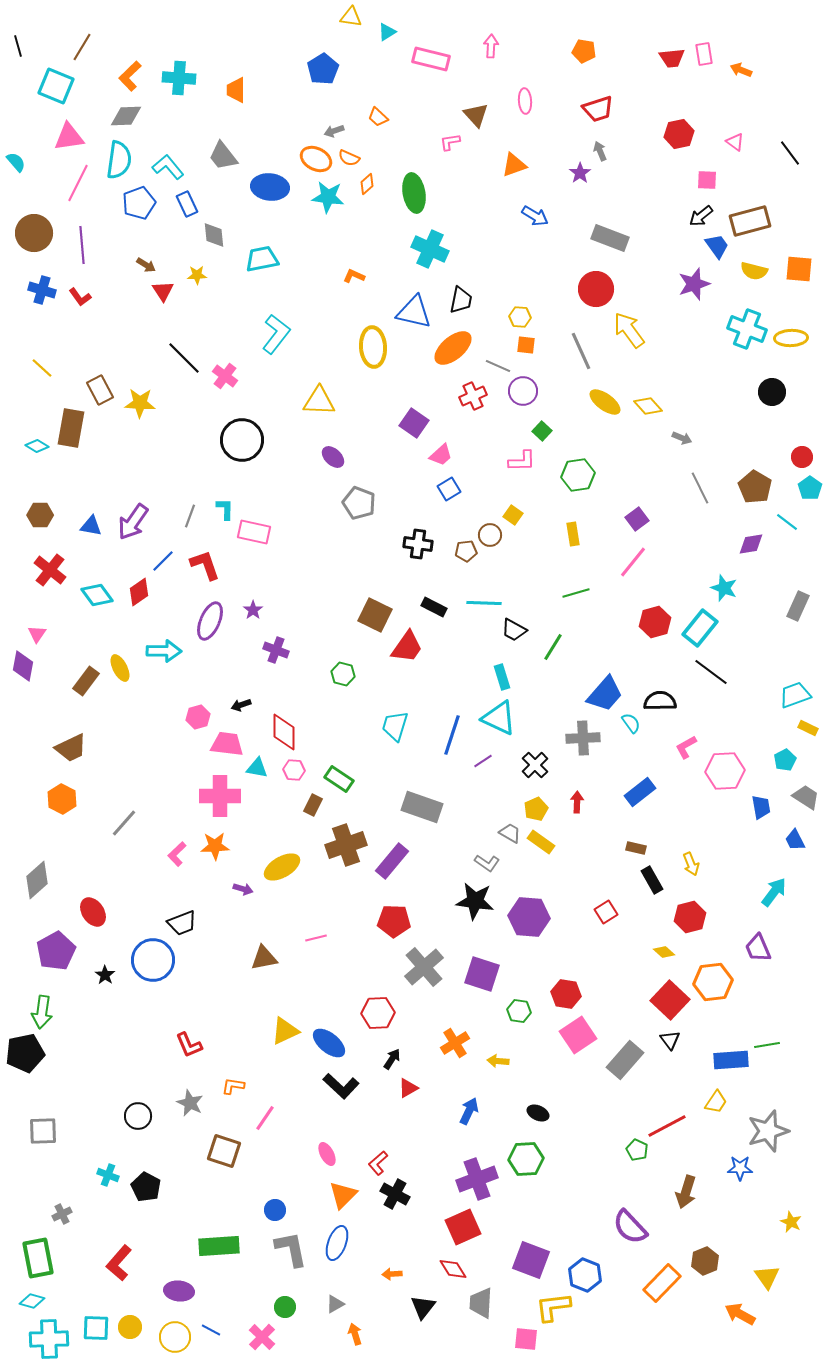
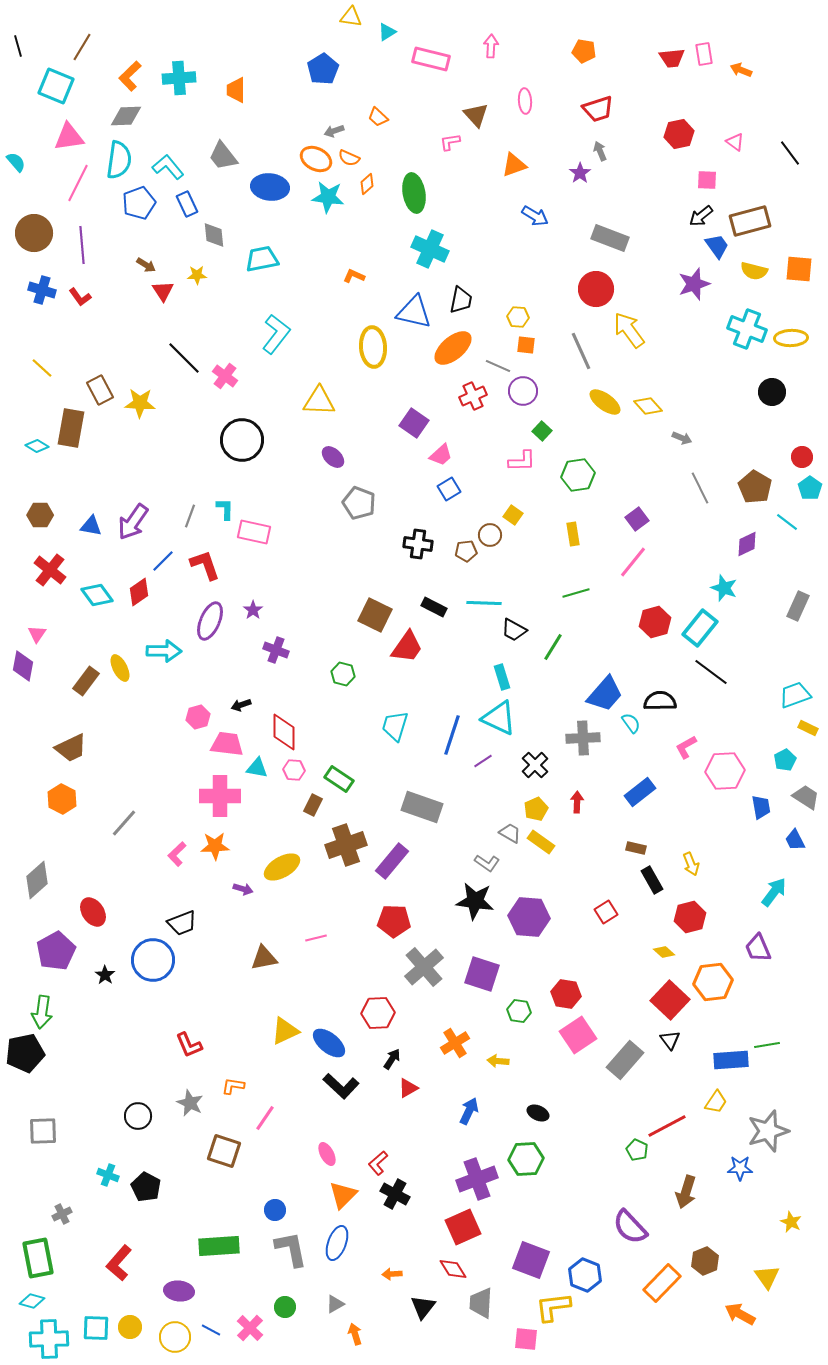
cyan cross at (179, 78): rotated 8 degrees counterclockwise
yellow hexagon at (520, 317): moved 2 px left
purple diamond at (751, 544): moved 4 px left; rotated 16 degrees counterclockwise
pink cross at (262, 1337): moved 12 px left, 9 px up
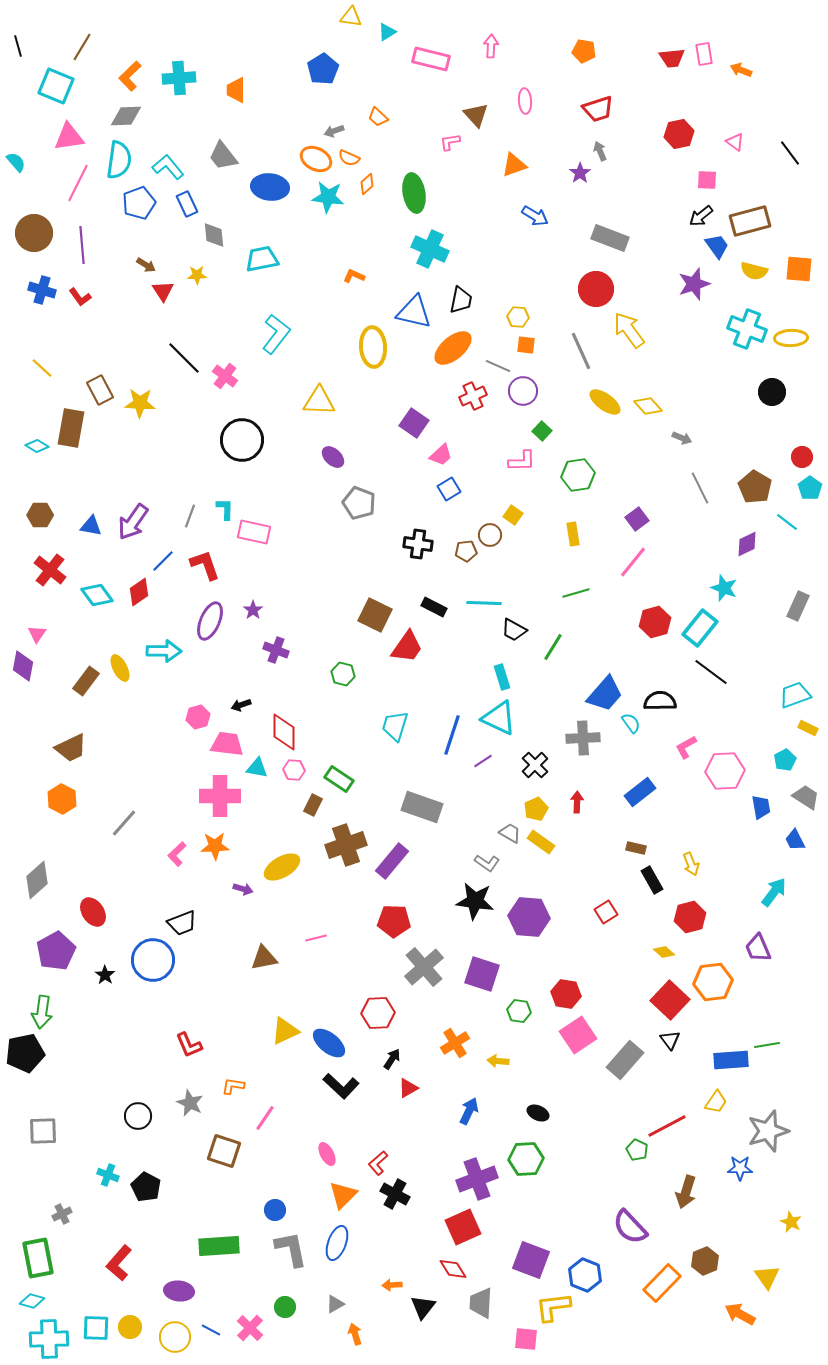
orange arrow at (392, 1274): moved 11 px down
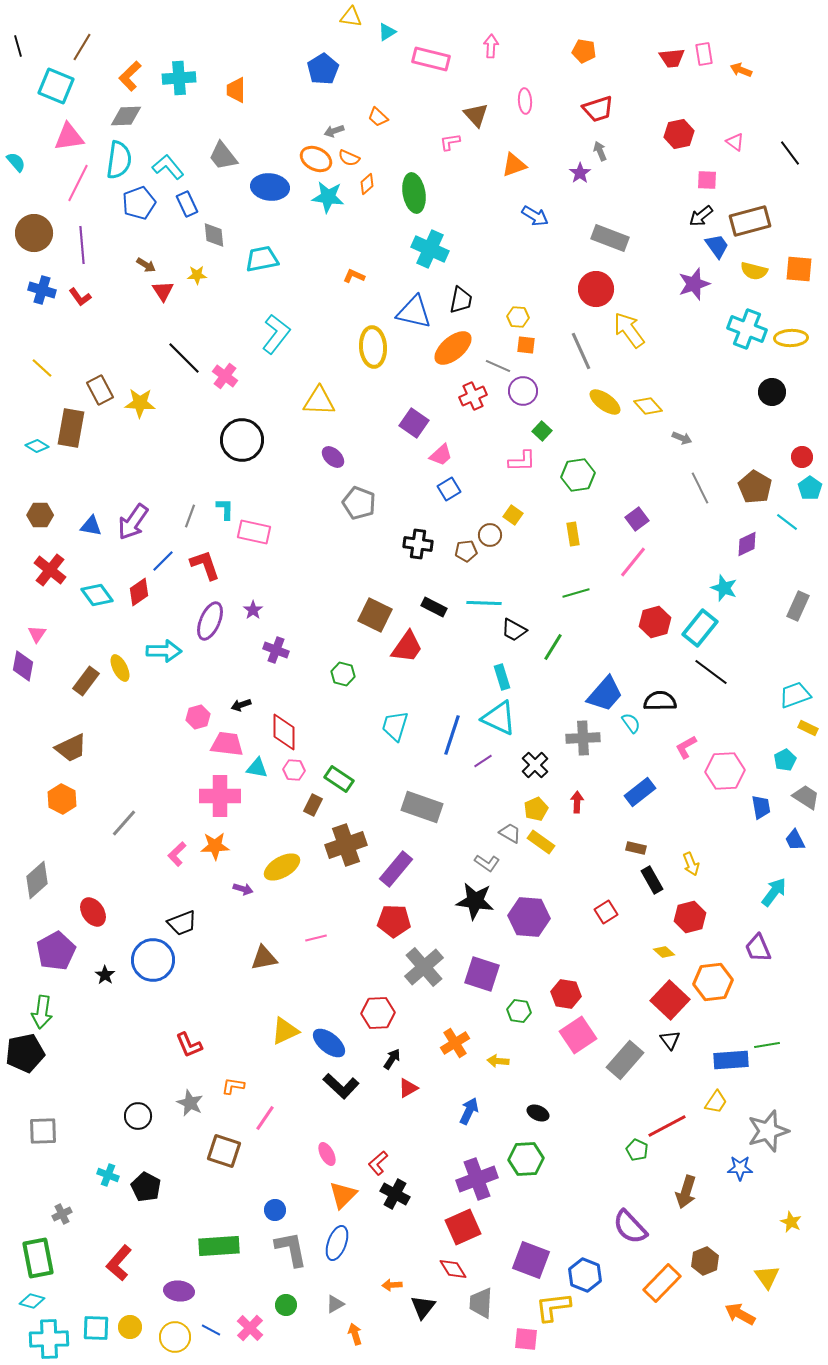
purple rectangle at (392, 861): moved 4 px right, 8 px down
green circle at (285, 1307): moved 1 px right, 2 px up
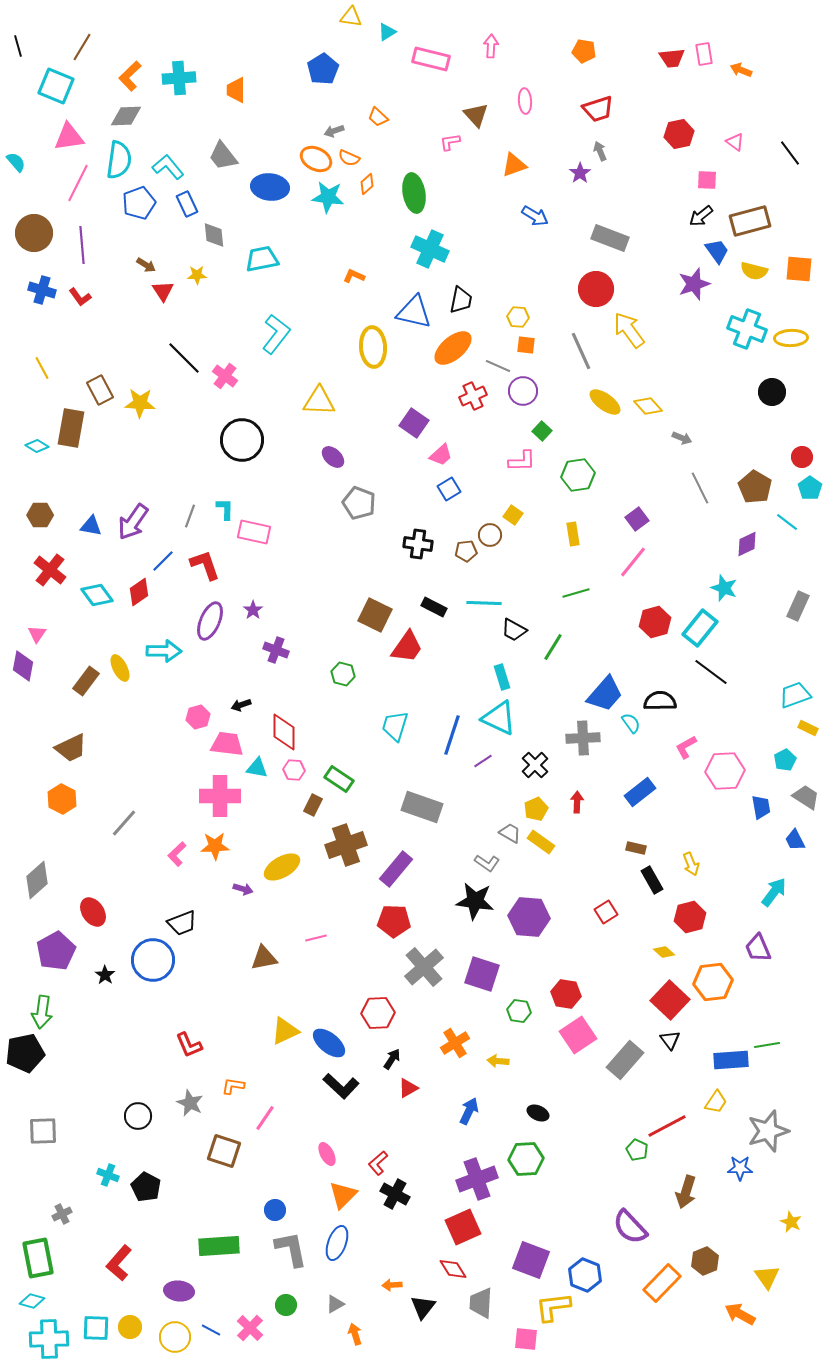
blue trapezoid at (717, 246): moved 5 px down
yellow line at (42, 368): rotated 20 degrees clockwise
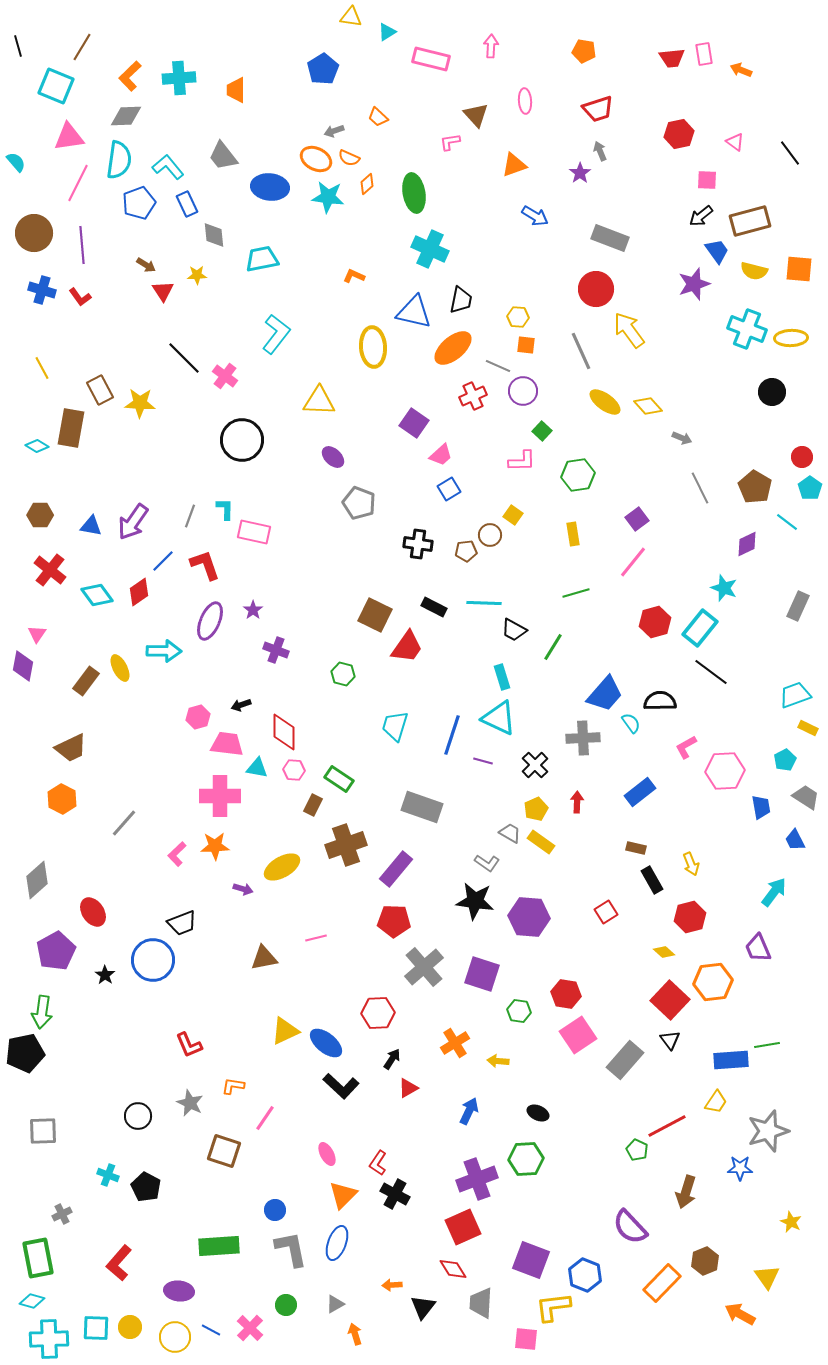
purple line at (483, 761): rotated 48 degrees clockwise
blue ellipse at (329, 1043): moved 3 px left
red L-shape at (378, 1163): rotated 15 degrees counterclockwise
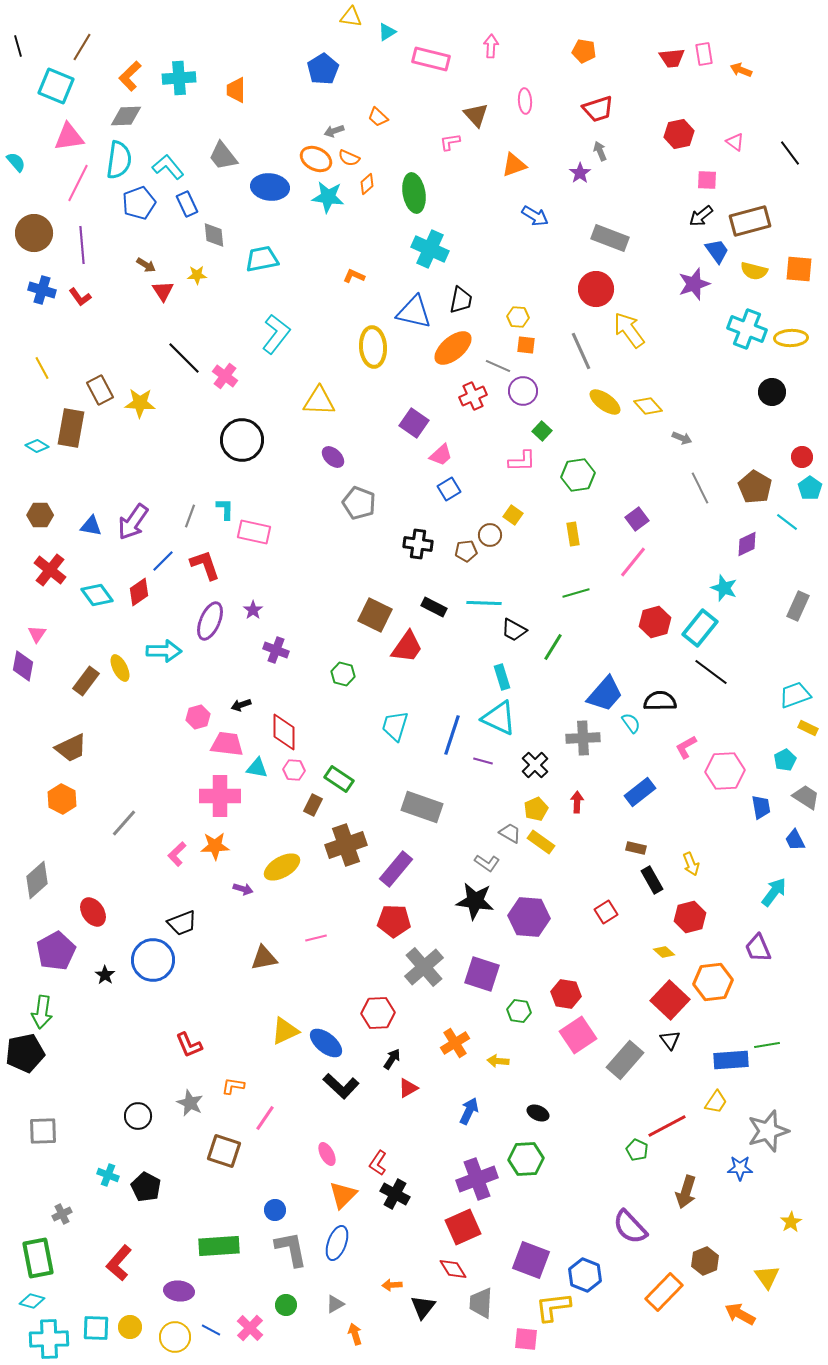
yellow star at (791, 1222): rotated 15 degrees clockwise
orange rectangle at (662, 1283): moved 2 px right, 9 px down
